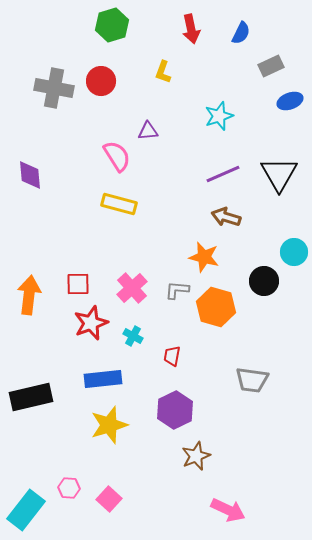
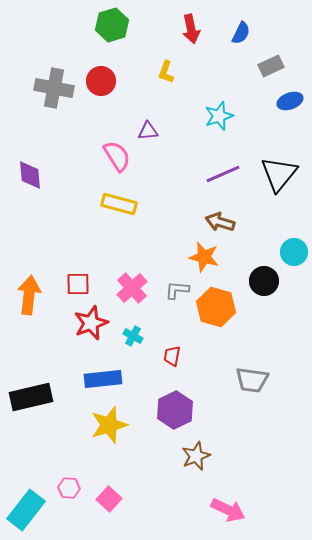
yellow L-shape: moved 3 px right
black triangle: rotated 9 degrees clockwise
brown arrow: moved 6 px left, 5 px down
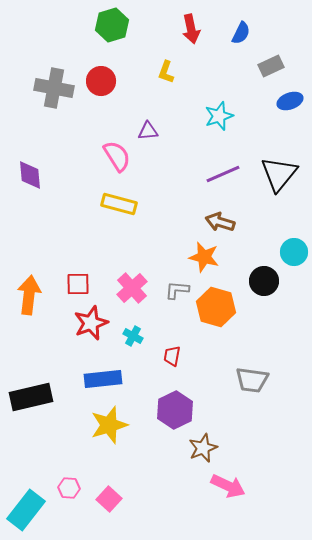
brown star: moved 7 px right, 8 px up
pink arrow: moved 24 px up
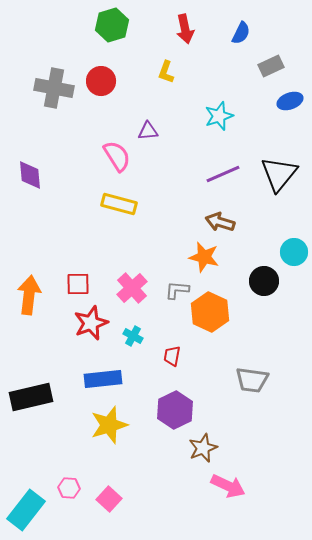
red arrow: moved 6 px left
orange hexagon: moved 6 px left, 5 px down; rotated 9 degrees clockwise
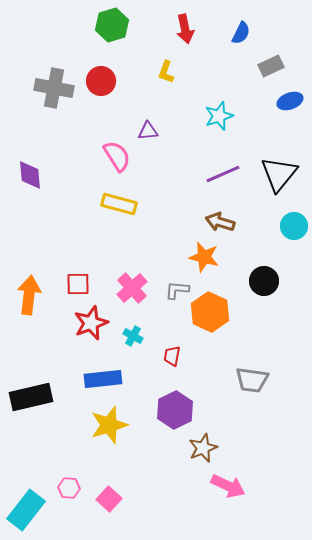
cyan circle: moved 26 px up
